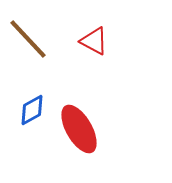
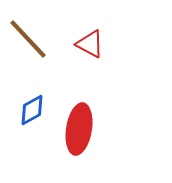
red triangle: moved 4 px left, 3 px down
red ellipse: rotated 39 degrees clockwise
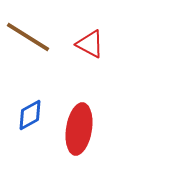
brown line: moved 2 px up; rotated 15 degrees counterclockwise
blue diamond: moved 2 px left, 5 px down
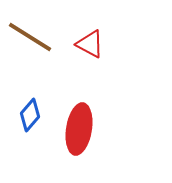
brown line: moved 2 px right
blue diamond: rotated 20 degrees counterclockwise
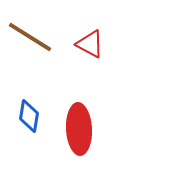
blue diamond: moved 1 px left, 1 px down; rotated 32 degrees counterclockwise
red ellipse: rotated 12 degrees counterclockwise
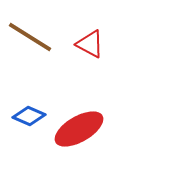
blue diamond: rotated 76 degrees counterclockwise
red ellipse: rotated 63 degrees clockwise
